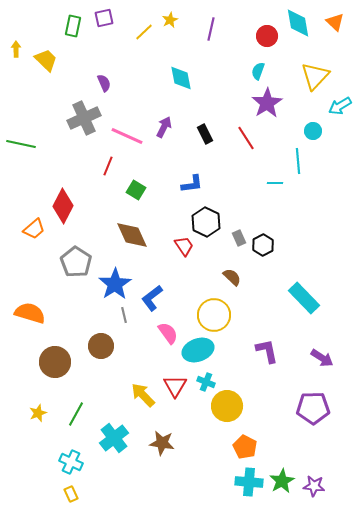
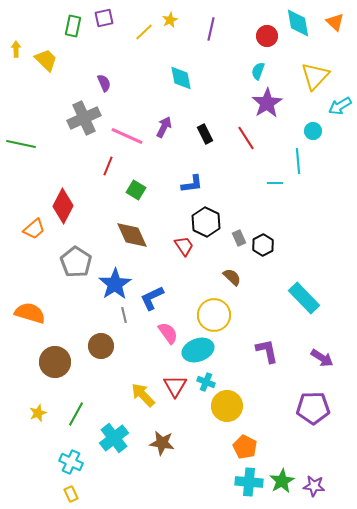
blue L-shape at (152, 298): rotated 12 degrees clockwise
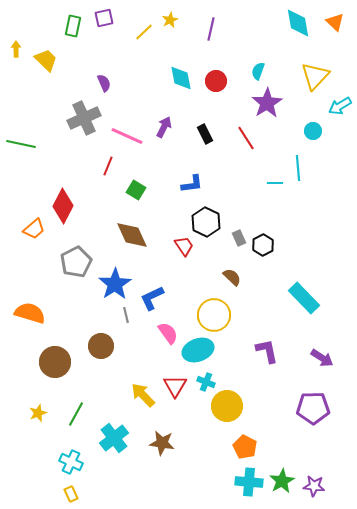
red circle at (267, 36): moved 51 px left, 45 px down
cyan line at (298, 161): moved 7 px down
gray pentagon at (76, 262): rotated 12 degrees clockwise
gray line at (124, 315): moved 2 px right
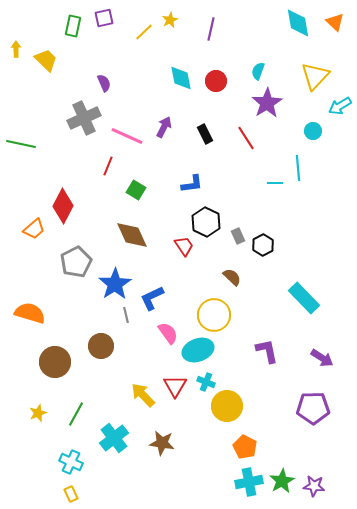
gray rectangle at (239, 238): moved 1 px left, 2 px up
cyan cross at (249, 482): rotated 16 degrees counterclockwise
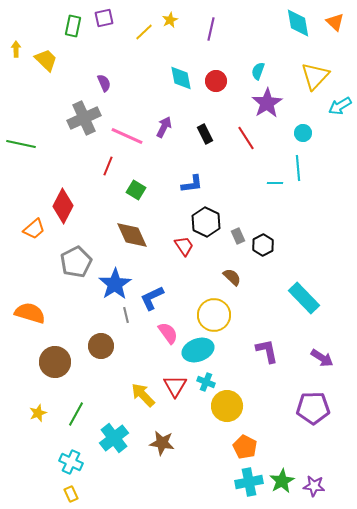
cyan circle at (313, 131): moved 10 px left, 2 px down
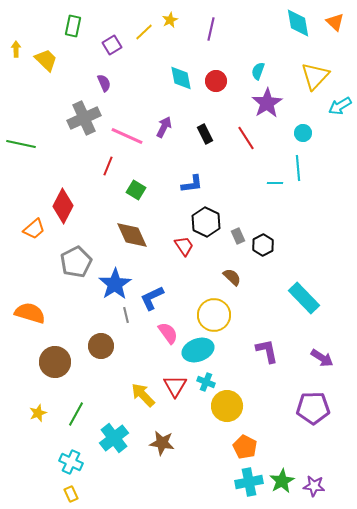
purple square at (104, 18): moved 8 px right, 27 px down; rotated 18 degrees counterclockwise
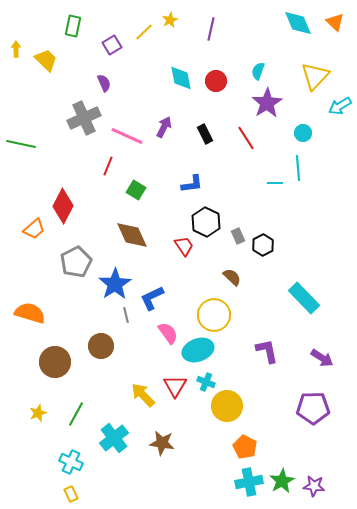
cyan diamond at (298, 23): rotated 12 degrees counterclockwise
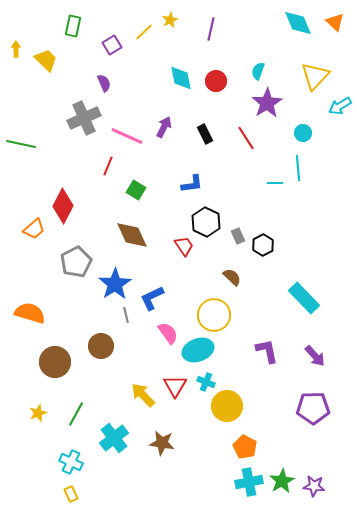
purple arrow at (322, 358): moved 7 px left, 2 px up; rotated 15 degrees clockwise
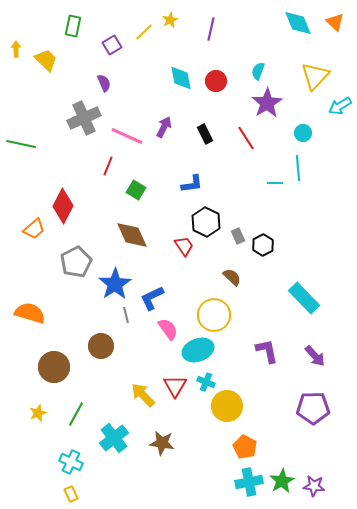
pink semicircle at (168, 333): moved 4 px up
brown circle at (55, 362): moved 1 px left, 5 px down
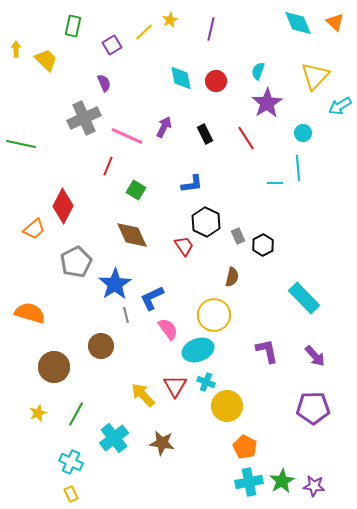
brown semicircle at (232, 277): rotated 60 degrees clockwise
